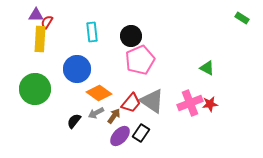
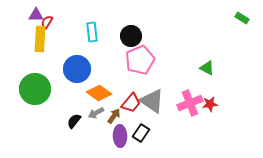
purple ellipse: rotated 45 degrees counterclockwise
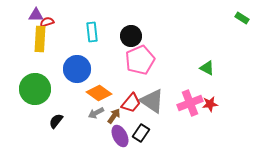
red semicircle: rotated 40 degrees clockwise
black semicircle: moved 18 px left
purple ellipse: rotated 25 degrees counterclockwise
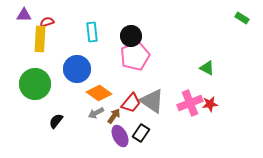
purple triangle: moved 12 px left
pink pentagon: moved 5 px left, 4 px up
green circle: moved 5 px up
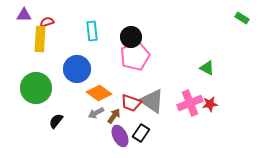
cyan rectangle: moved 1 px up
black circle: moved 1 px down
green circle: moved 1 px right, 4 px down
red trapezoid: rotated 70 degrees clockwise
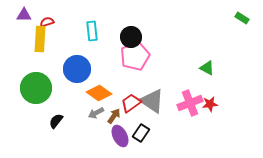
red trapezoid: rotated 125 degrees clockwise
